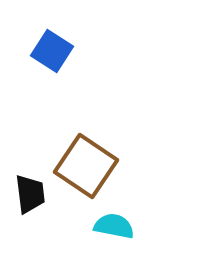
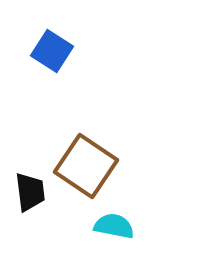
black trapezoid: moved 2 px up
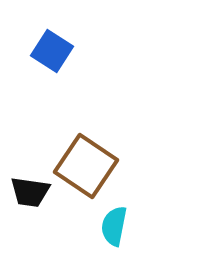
black trapezoid: rotated 105 degrees clockwise
cyan semicircle: rotated 90 degrees counterclockwise
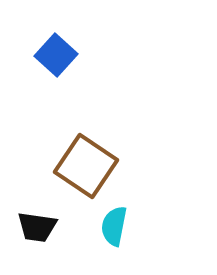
blue square: moved 4 px right, 4 px down; rotated 9 degrees clockwise
black trapezoid: moved 7 px right, 35 px down
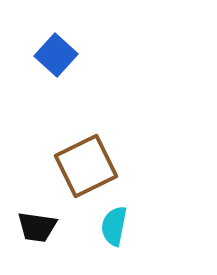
brown square: rotated 30 degrees clockwise
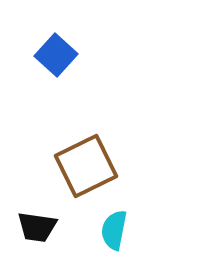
cyan semicircle: moved 4 px down
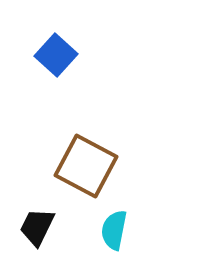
brown square: rotated 36 degrees counterclockwise
black trapezoid: rotated 108 degrees clockwise
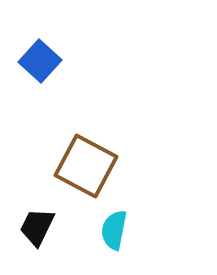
blue square: moved 16 px left, 6 px down
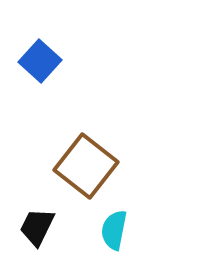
brown square: rotated 10 degrees clockwise
